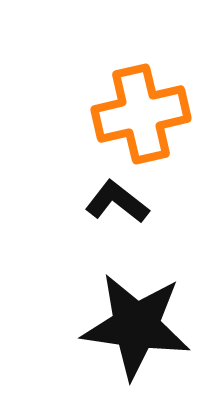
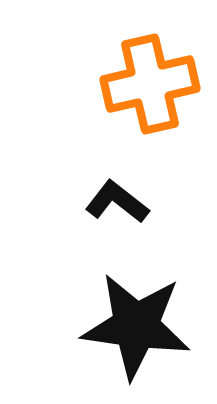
orange cross: moved 9 px right, 30 px up
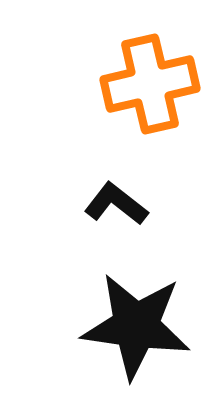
black L-shape: moved 1 px left, 2 px down
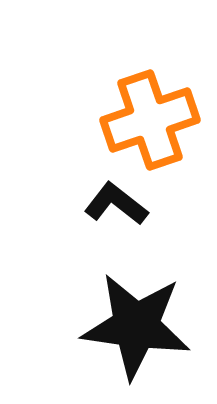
orange cross: moved 36 px down; rotated 6 degrees counterclockwise
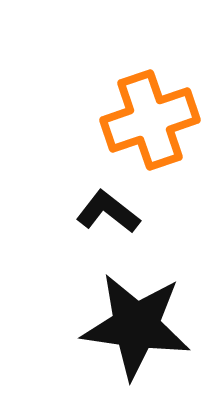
black L-shape: moved 8 px left, 8 px down
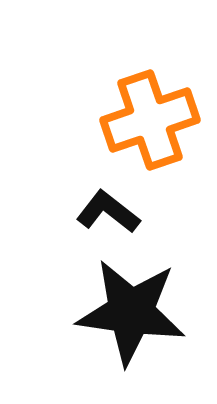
black star: moved 5 px left, 14 px up
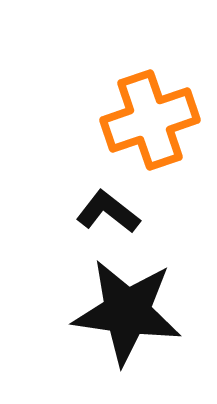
black star: moved 4 px left
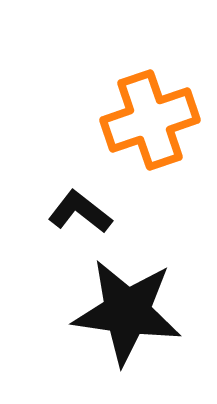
black L-shape: moved 28 px left
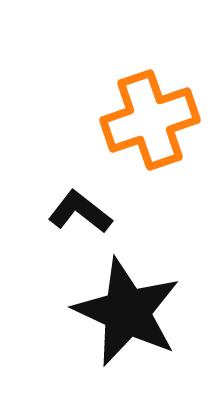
black star: rotated 17 degrees clockwise
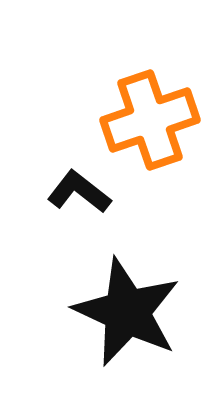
black L-shape: moved 1 px left, 20 px up
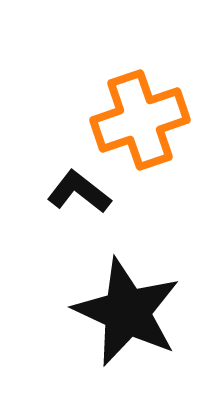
orange cross: moved 10 px left
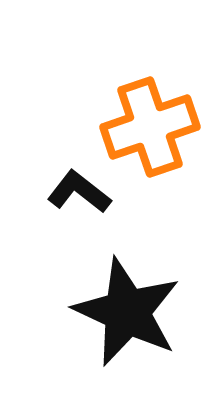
orange cross: moved 10 px right, 7 px down
